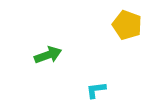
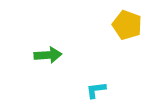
green arrow: rotated 16 degrees clockwise
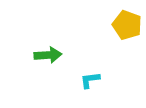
cyan L-shape: moved 6 px left, 10 px up
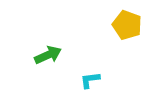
green arrow: rotated 20 degrees counterclockwise
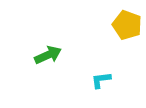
cyan L-shape: moved 11 px right
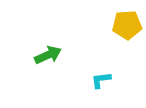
yellow pentagon: rotated 24 degrees counterclockwise
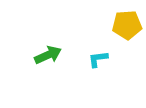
cyan L-shape: moved 3 px left, 21 px up
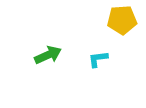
yellow pentagon: moved 5 px left, 5 px up
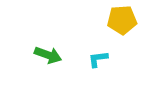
green arrow: rotated 44 degrees clockwise
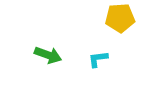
yellow pentagon: moved 2 px left, 2 px up
